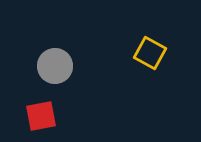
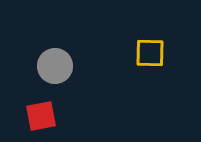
yellow square: rotated 28 degrees counterclockwise
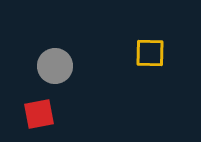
red square: moved 2 px left, 2 px up
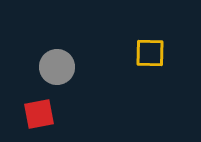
gray circle: moved 2 px right, 1 px down
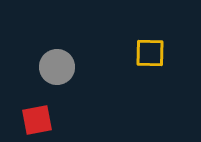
red square: moved 2 px left, 6 px down
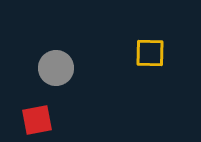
gray circle: moved 1 px left, 1 px down
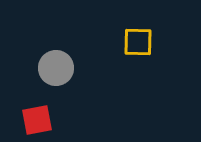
yellow square: moved 12 px left, 11 px up
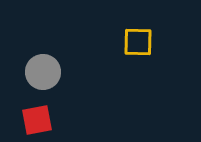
gray circle: moved 13 px left, 4 px down
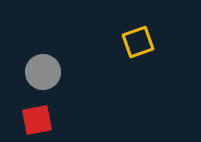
yellow square: rotated 20 degrees counterclockwise
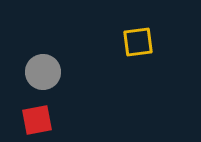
yellow square: rotated 12 degrees clockwise
